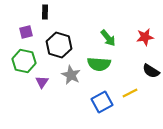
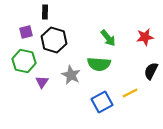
black hexagon: moved 5 px left, 5 px up
black semicircle: rotated 84 degrees clockwise
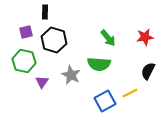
black semicircle: moved 3 px left
blue square: moved 3 px right, 1 px up
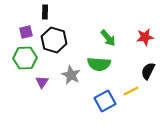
green hexagon: moved 1 px right, 3 px up; rotated 15 degrees counterclockwise
yellow line: moved 1 px right, 2 px up
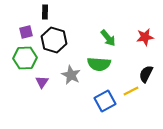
black semicircle: moved 2 px left, 3 px down
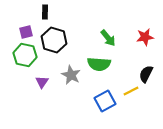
green hexagon: moved 3 px up; rotated 15 degrees clockwise
